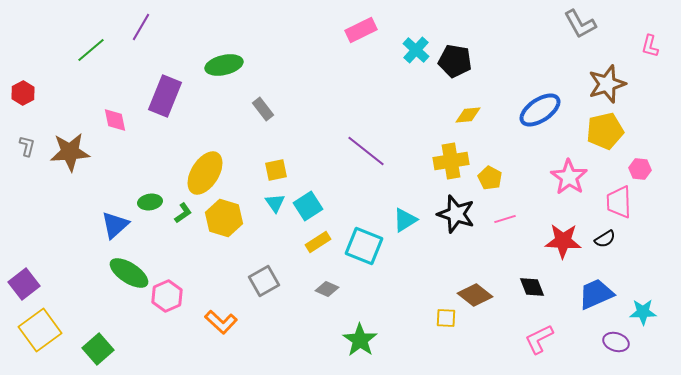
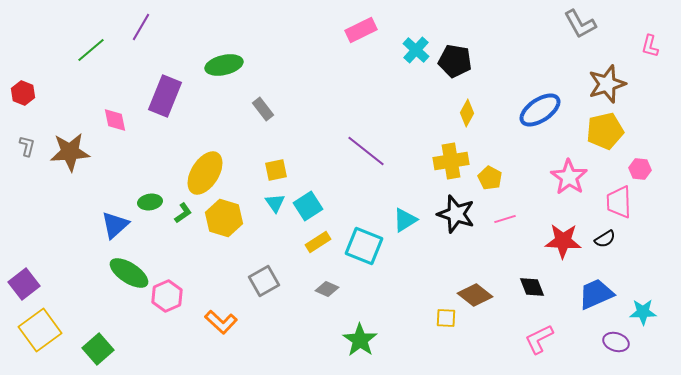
red hexagon at (23, 93): rotated 10 degrees counterclockwise
yellow diamond at (468, 115): moved 1 px left, 2 px up; rotated 56 degrees counterclockwise
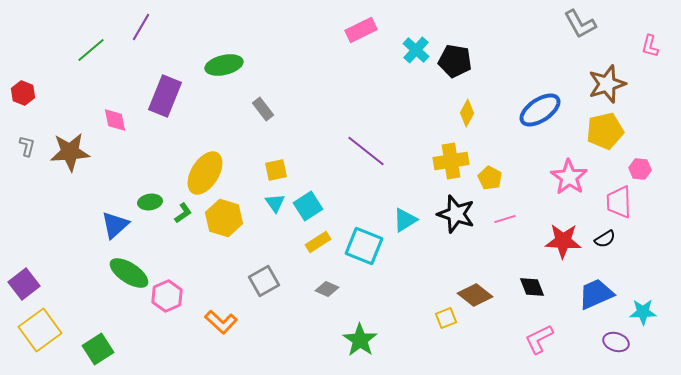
yellow square at (446, 318): rotated 25 degrees counterclockwise
green square at (98, 349): rotated 8 degrees clockwise
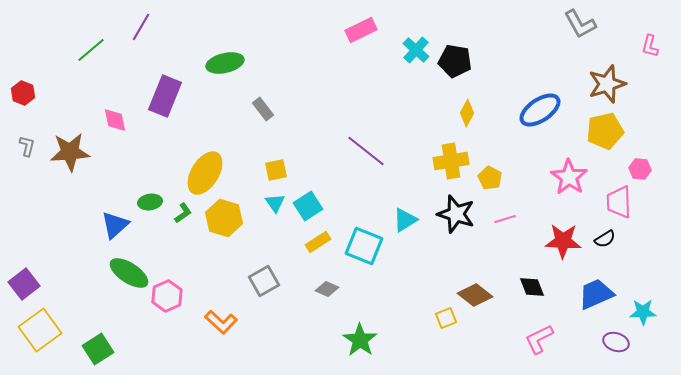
green ellipse at (224, 65): moved 1 px right, 2 px up
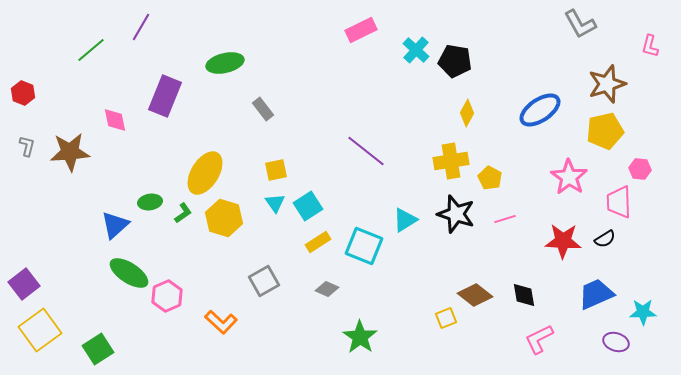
black diamond at (532, 287): moved 8 px left, 8 px down; rotated 12 degrees clockwise
green star at (360, 340): moved 3 px up
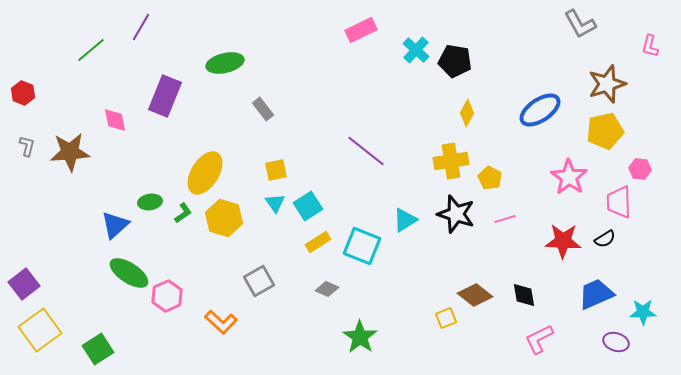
cyan square at (364, 246): moved 2 px left
gray square at (264, 281): moved 5 px left
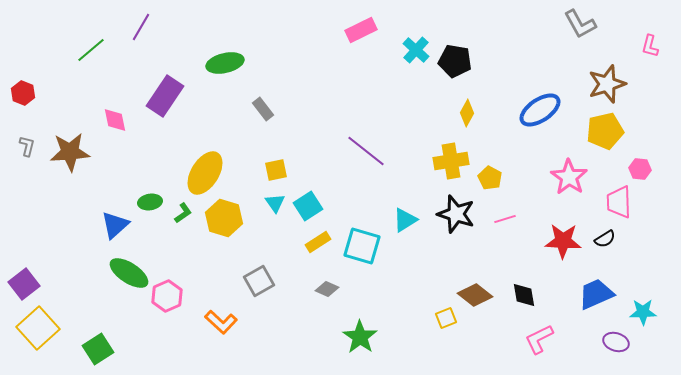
purple rectangle at (165, 96): rotated 12 degrees clockwise
cyan square at (362, 246): rotated 6 degrees counterclockwise
yellow square at (40, 330): moved 2 px left, 2 px up; rotated 6 degrees counterclockwise
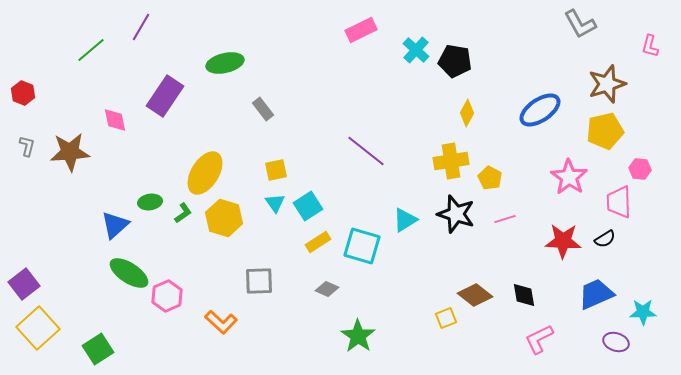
gray square at (259, 281): rotated 28 degrees clockwise
green star at (360, 337): moved 2 px left, 1 px up
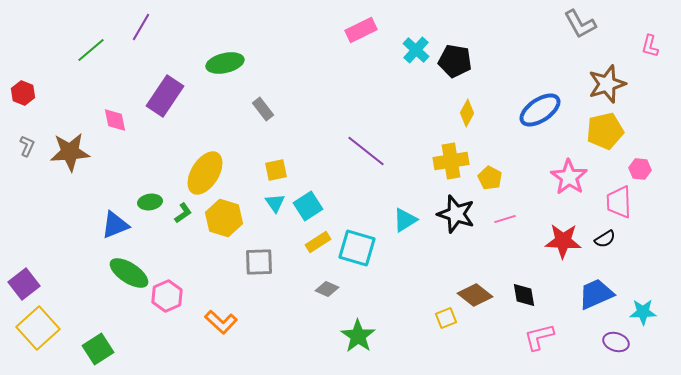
gray L-shape at (27, 146): rotated 10 degrees clockwise
blue triangle at (115, 225): rotated 20 degrees clockwise
cyan square at (362, 246): moved 5 px left, 2 px down
gray square at (259, 281): moved 19 px up
pink L-shape at (539, 339): moved 2 px up; rotated 12 degrees clockwise
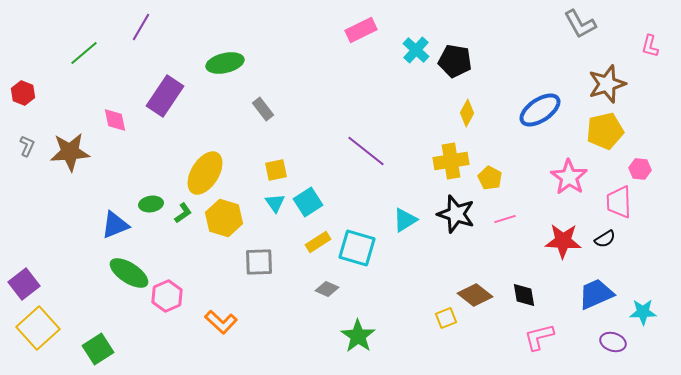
green line at (91, 50): moved 7 px left, 3 px down
green ellipse at (150, 202): moved 1 px right, 2 px down
cyan square at (308, 206): moved 4 px up
purple ellipse at (616, 342): moved 3 px left
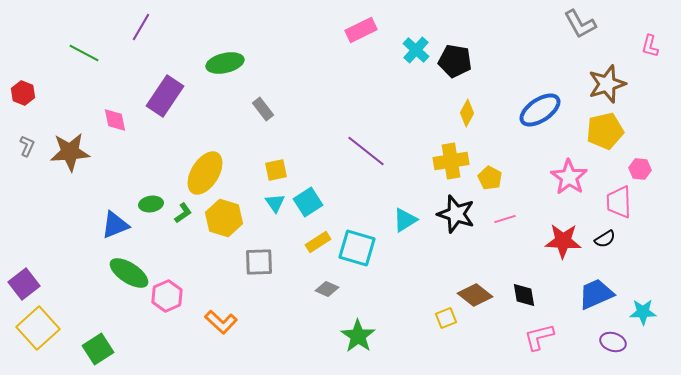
green line at (84, 53): rotated 68 degrees clockwise
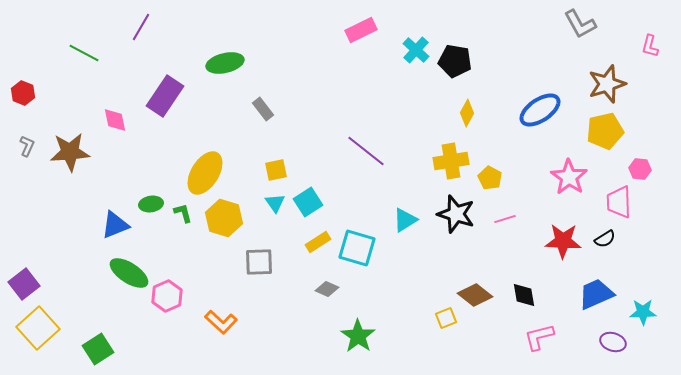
green L-shape at (183, 213): rotated 70 degrees counterclockwise
